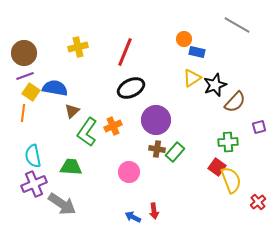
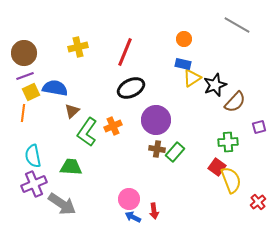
blue rectangle: moved 14 px left, 12 px down
yellow square: rotated 30 degrees clockwise
pink circle: moved 27 px down
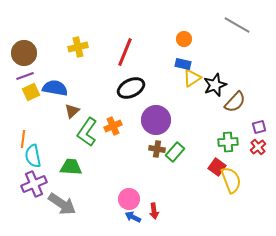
orange line: moved 26 px down
red cross: moved 55 px up
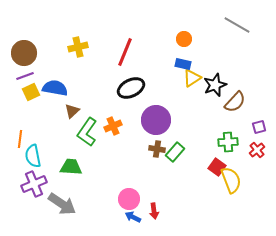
orange line: moved 3 px left
red cross: moved 1 px left, 3 px down
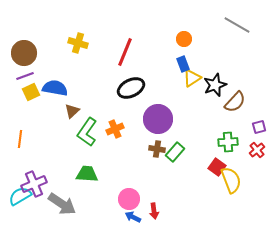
yellow cross: moved 4 px up; rotated 30 degrees clockwise
blue rectangle: rotated 56 degrees clockwise
purple circle: moved 2 px right, 1 px up
orange cross: moved 2 px right, 3 px down
cyan semicircle: moved 13 px left, 40 px down; rotated 70 degrees clockwise
green trapezoid: moved 16 px right, 7 px down
